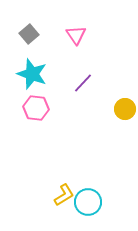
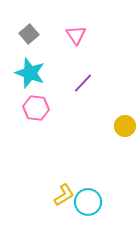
cyan star: moved 2 px left, 1 px up
yellow circle: moved 17 px down
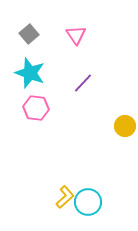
yellow L-shape: moved 1 px right, 2 px down; rotated 10 degrees counterclockwise
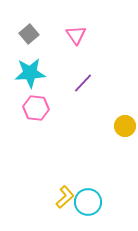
cyan star: rotated 24 degrees counterclockwise
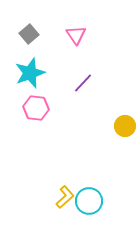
cyan star: rotated 16 degrees counterclockwise
cyan circle: moved 1 px right, 1 px up
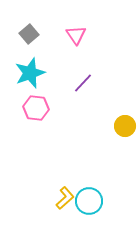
yellow L-shape: moved 1 px down
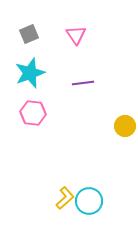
gray square: rotated 18 degrees clockwise
purple line: rotated 40 degrees clockwise
pink hexagon: moved 3 px left, 5 px down
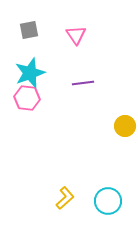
gray square: moved 4 px up; rotated 12 degrees clockwise
pink hexagon: moved 6 px left, 15 px up
cyan circle: moved 19 px right
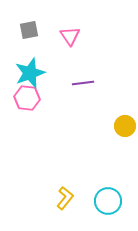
pink triangle: moved 6 px left, 1 px down
yellow L-shape: rotated 10 degrees counterclockwise
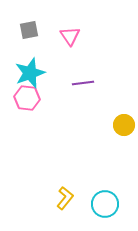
yellow circle: moved 1 px left, 1 px up
cyan circle: moved 3 px left, 3 px down
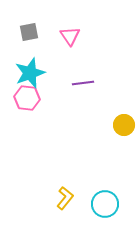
gray square: moved 2 px down
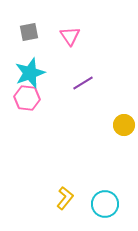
purple line: rotated 25 degrees counterclockwise
